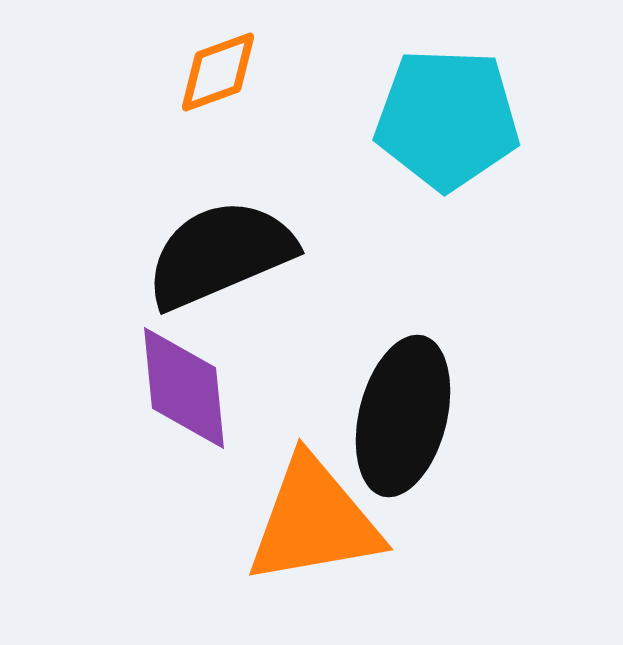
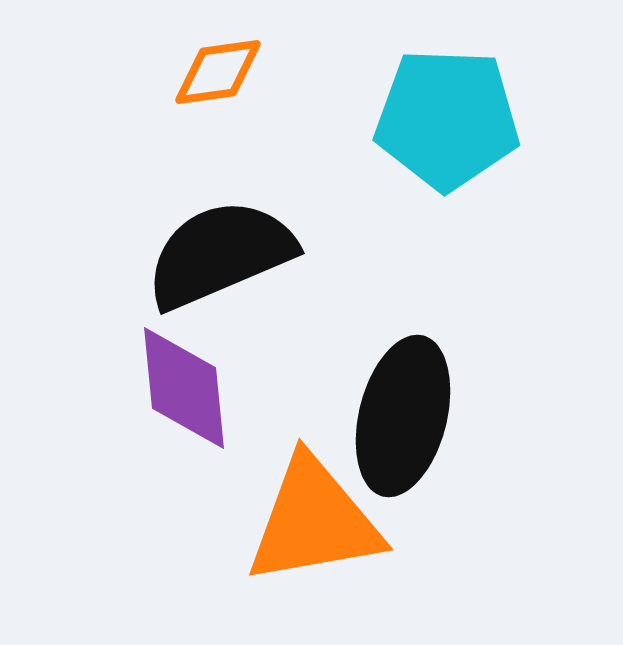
orange diamond: rotated 12 degrees clockwise
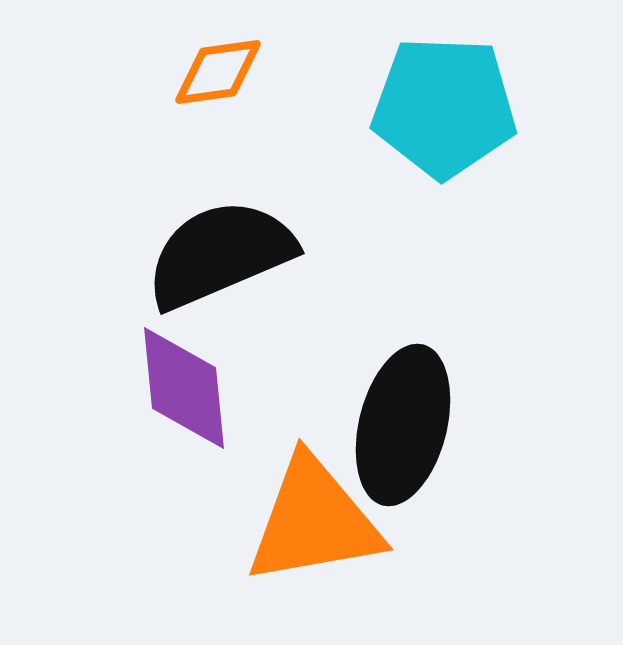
cyan pentagon: moved 3 px left, 12 px up
black ellipse: moved 9 px down
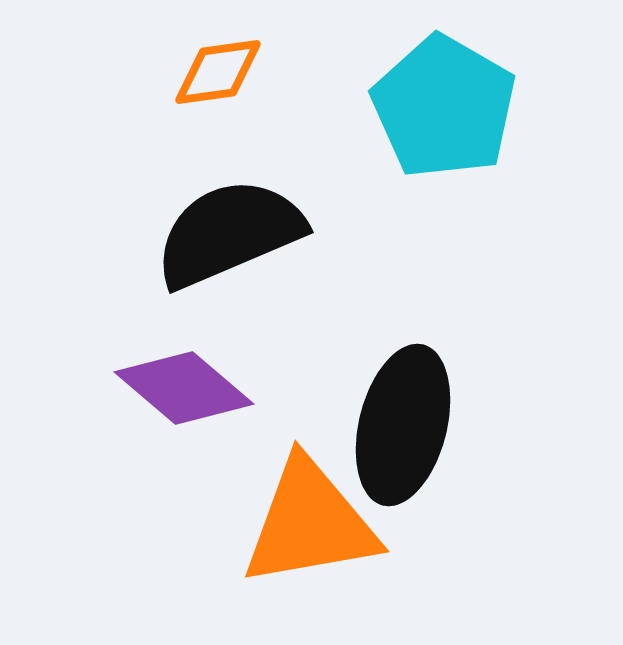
cyan pentagon: rotated 28 degrees clockwise
black semicircle: moved 9 px right, 21 px up
purple diamond: rotated 44 degrees counterclockwise
orange triangle: moved 4 px left, 2 px down
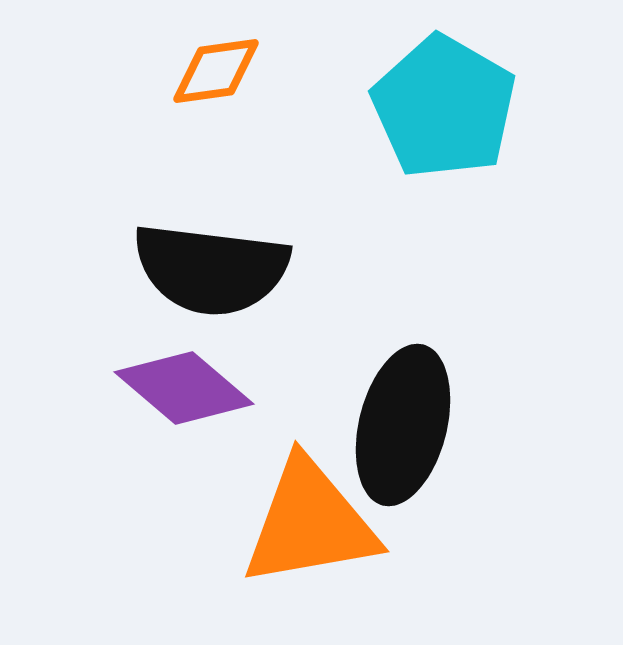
orange diamond: moved 2 px left, 1 px up
black semicircle: moved 18 px left, 36 px down; rotated 150 degrees counterclockwise
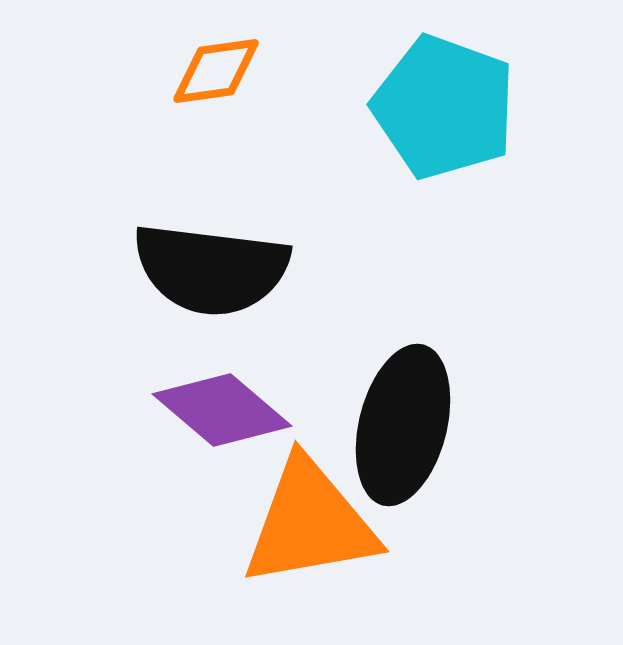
cyan pentagon: rotated 10 degrees counterclockwise
purple diamond: moved 38 px right, 22 px down
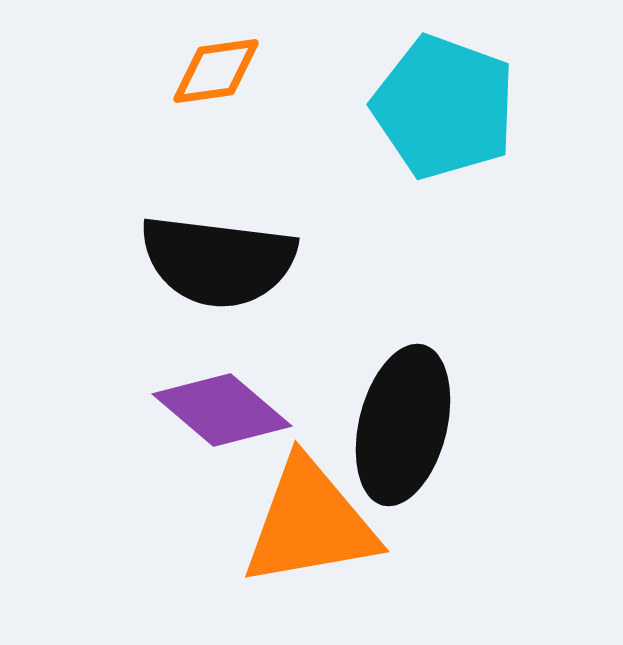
black semicircle: moved 7 px right, 8 px up
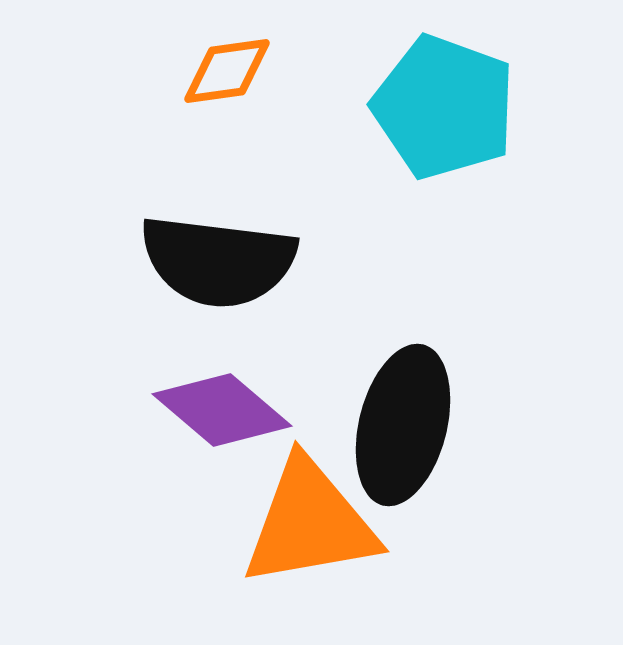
orange diamond: moved 11 px right
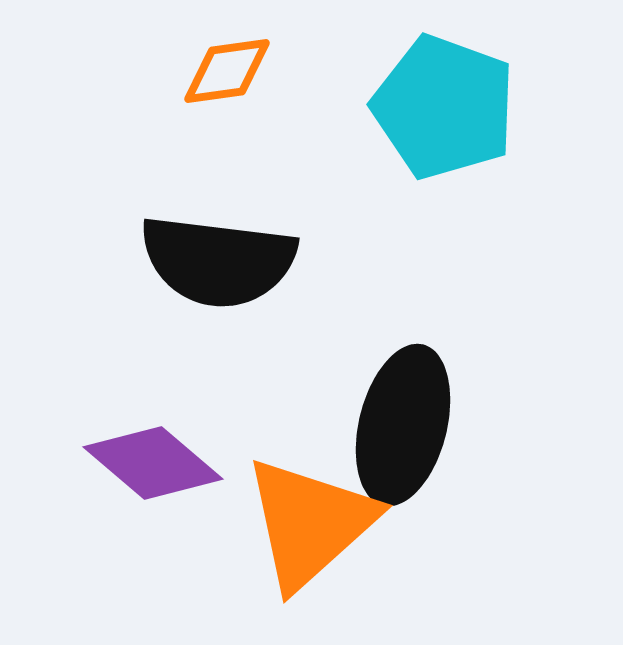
purple diamond: moved 69 px left, 53 px down
orange triangle: rotated 32 degrees counterclockwise
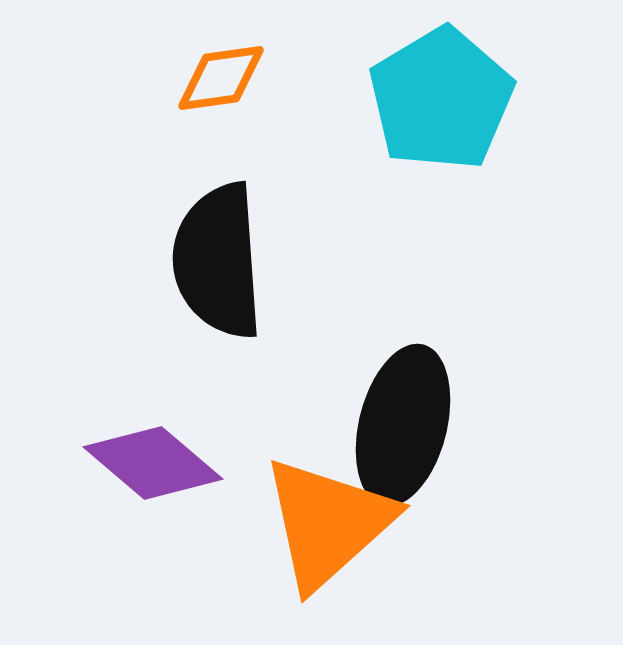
orange diamond: moved 6 px left, 7 px down
cyan pentagon: moved 3 px left, 8 px up; rotated 21 degrees clockwise
black semicircle: rotated 79 degrees clockwise
orange triangle: moved 18 px right
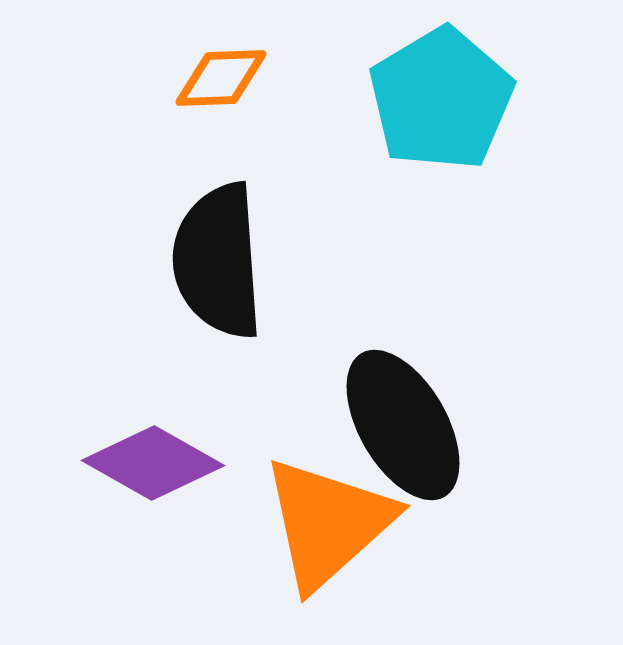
orange diamond: rotated 6 degrees clockwise
black ellipse: rotated 44 degrees counterclockwise
purple diamond: rotated 11 degrees counterclockwise
